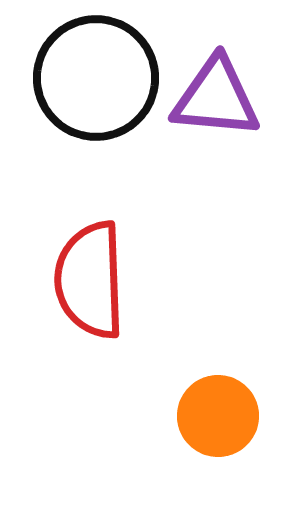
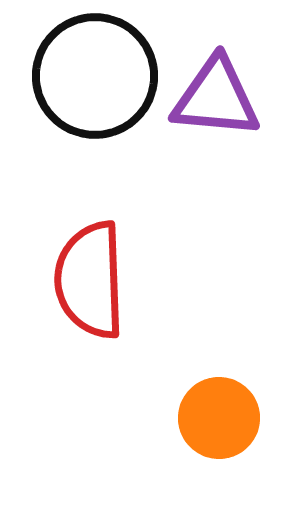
black circle: moved 1 px left, 2 px up
orange circle: moved 1 px right, 2 px down
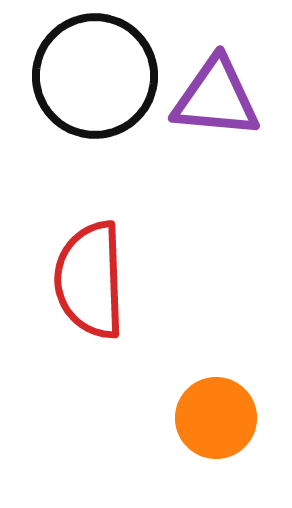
orange circle: moved 3 px left
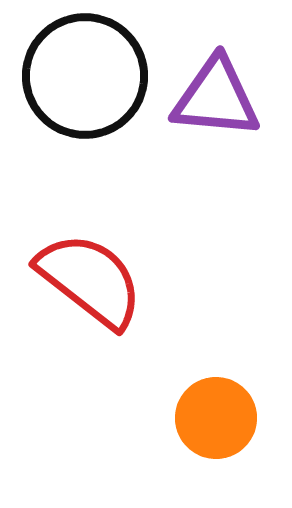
black circle: moved 10 px left
red semicircle: rotated 130 degrees clockwise
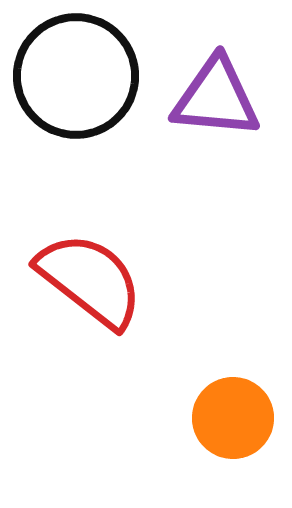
black circle: moved 9 px left
orange circle: moved 17 px right
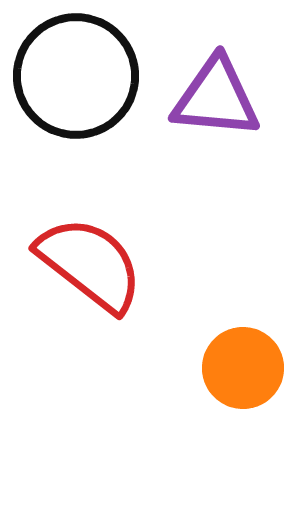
red semicircle: moved 16 px up
orange circle: moved 10 px right, 50 px up
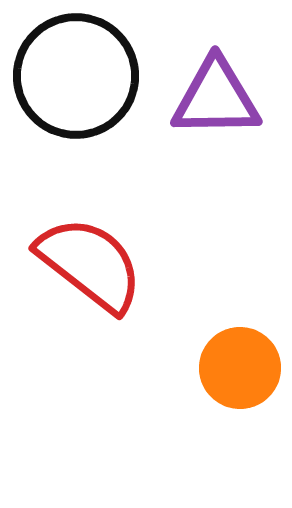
purple triangle: rotated 6 degrees counterclockwise
orange circle: moved 3 px left
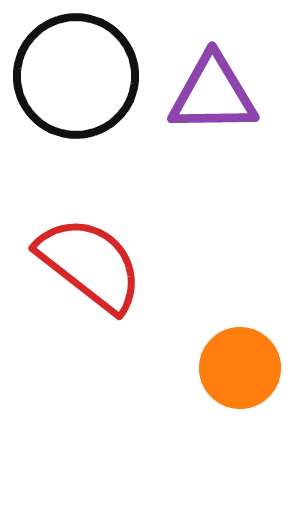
purple triangle: moved 3 px left, 4 px up
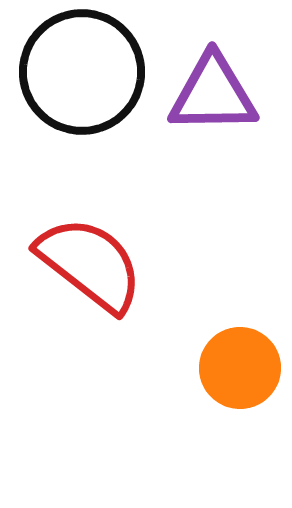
black circle: moved 6 px right, 4 px up
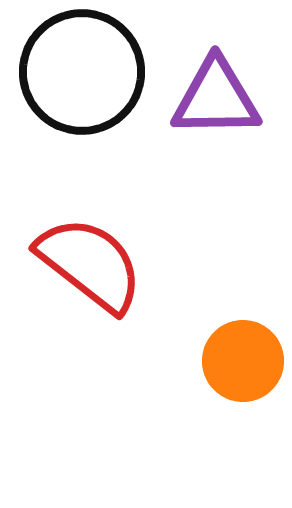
purple triangle: moved 3 px right, 4 px down
orange circle: moved 3 px right, 7 px up
